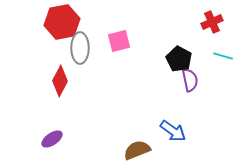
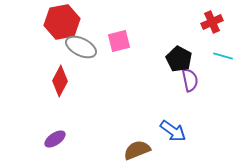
gray ellipse: moved 1 px right, 1 px up; rotated 64 degrees counterclockwise
purple ellipse: moved 3 px right
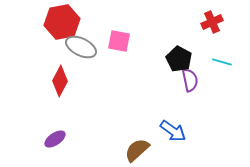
pink square: rotated 25 degrees clockwise
cyan line: moved 1 px left, 6 px down
brown semicircle: rotated 20 degrees counterclockwise
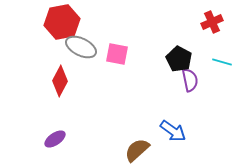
pink square: moved 2 px left, 13 px down
